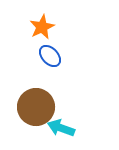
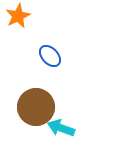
orange star: moved 24 px left, 11 px up
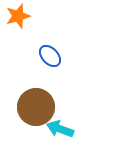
orange star: rotated 10 degrees clockwise
cyan arrow: moved 1 px left, 1 px down
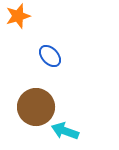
cyan arrow: moved 5 px right, 2 px down
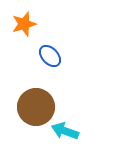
orange star: moved 6 px right, 8 px down
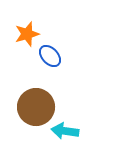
orange star: moved 3 px right, 10 px down
cyan arrow: rotated 12 degrees counterclockwise
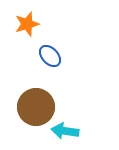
orange star: moved 10 px up
